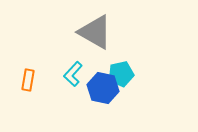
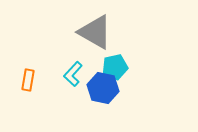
cyan pentagon: moved 6 px left, 7 px up
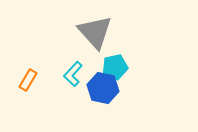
gray triangle: rotated 18 degrees clockwise
orange rectangle: rotated 20 degrees clockwise
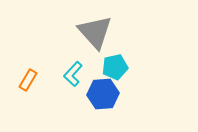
blue hexagon: moved 6 px down; rotated 16 degrees counterclockwise
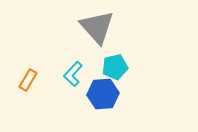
gray triangle: moved 2 px right, 5 px up
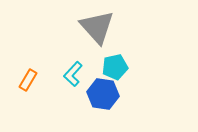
blue hexagon: rotated 12 degrees clockwise
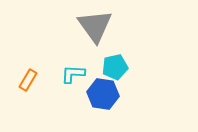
gray triangle: moved 2 px left, 1 px up; rotated 6 degrees clockwise
cyan L-shape: rotated 50 degrees clockwise
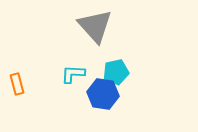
gray triangle: rotated 6 degrees counterclockwise
cyan pentagon: moved 1 px right, 5 px down
orange rectangle: moved 11 px left, 4 px down; rotated 45 degrees counterclockwise
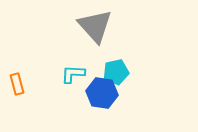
blue hexagon: moved 1 px left, 1 px up
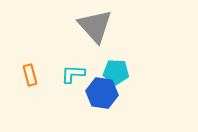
cyan pentagon: rotated 15 degrees clockwise
orange rectangle: moved 13 px right, 9 px up
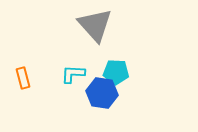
gray triangle: moved 1 px up
orange rectangle: moved 7 px left, 3 px down
